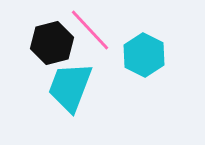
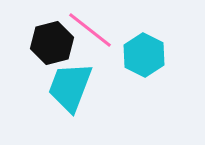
pink line: rotated 9 degrees counterclockwise
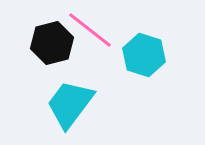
cyan hexagon: rotated 9 degrees counterclockwise
cyan trapezoid: moved 17 px down; rotated 16 degrees clockwise
